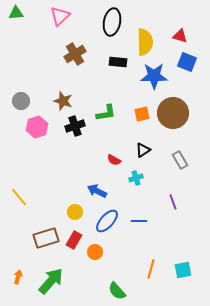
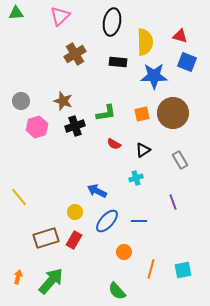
red semicircle: moved 16 px up
orange circle: moved 29 px right
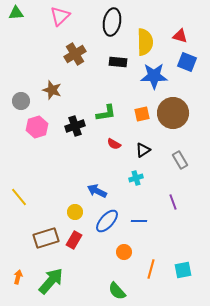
brown star: moved 11 px left, 11 px up
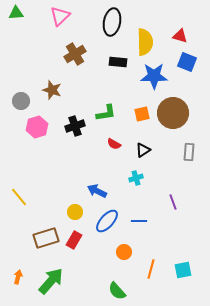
gray rectangle: moved 9 px right, 8 px up; rotated 36 degrees clockwise
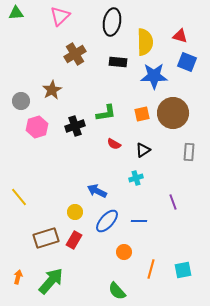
brown star: rotated 24 degrees clockwise
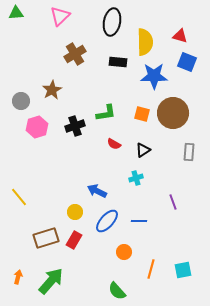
orange square: rotated 28 degrees clockwise
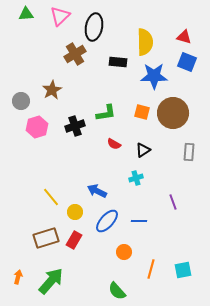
green triangle: moved 10 px right, 1 px down
black ellipse: moved 18 px left, 5 px down
red triangle: moved 4 px right, 1 px down
orange square: moved 2 px up
yellow line: moved 32 px right
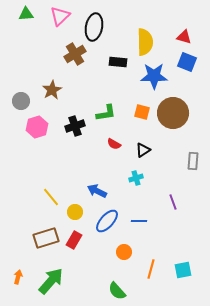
gray rectangle: moved 4 px right, 9 px down
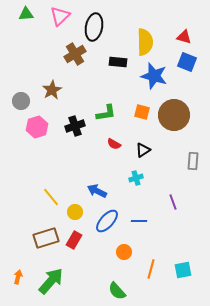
blue star: rotated 16 degrees clockwise
brown circle: moved 1 px right, 2 px down
